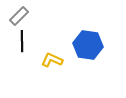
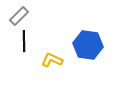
black line: moved 2 px right
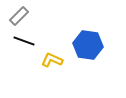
black line: rotated 70 degrees counterclockwise
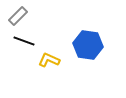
gray rectangle: moved 1 px left
yellow L-shape: moved 3 px left
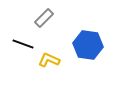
gray rectangle: moved 26 px right, 2 px down
black line: moved 1 px left, 3 px down
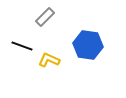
gray rectangle: moved 1 px right, 1 px up
black line: moved 1 px left, 2 px down
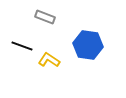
gray rectangle: rotated 66 degrees clockwise
yellow L-shape: rotated 10 degrees clockwise
